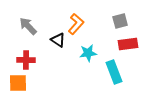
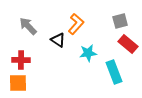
red rectangle: rotated 48 degrees clockwise
red cross: moved 5 px left
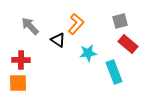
gray arrow: moved 2 px right
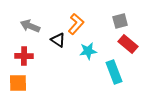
gray arrow: rotated 24 degrees counterclockwise
cyan star: moved 2 px up
red cross: moved 3 px right, 4 px up
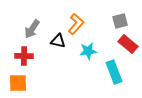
gray arrow: moved 2 px right, 3 px down; rotated 78 degrees counterclockwise
black triangle: moved 1 px down; rotated 21 degrees counterclockwise
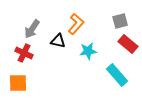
red cross: moved 3 px up; rotated 24 degrees clockwise
cyan rectangle: moved 3 px right, 3 px down; rotated 20 degrees counterclockwise
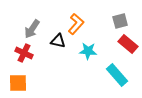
cyan star: rotated 12 degrees clockwise
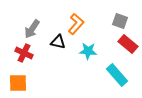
gray square: rotated 35 degrees clockwise
black triangle: moved 1 px down
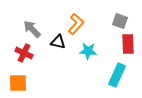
gray arrow: rotated 102 degrees clockwise
red rectangle: rotated 48 degrees clockwise
cyan rectangle: rotated 65 degrees clockwise
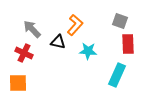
orange L-shape: moved 1 px left, 1 px down
